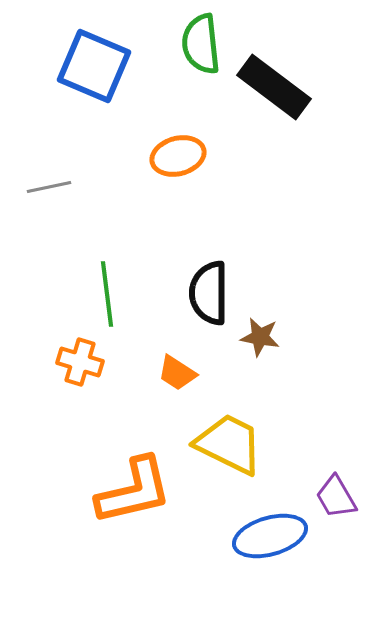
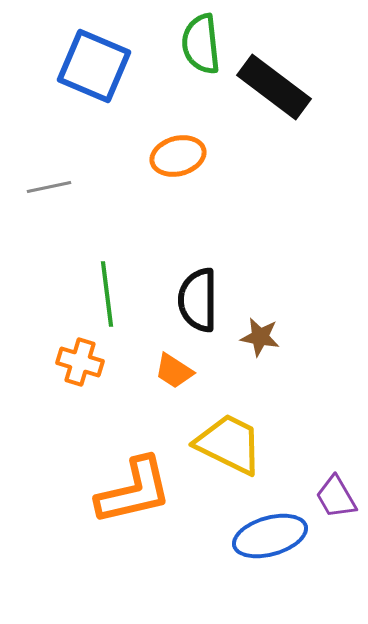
black semicircle: moved 11 px left, 7 px down
orange trapezoid: moved 3 px left, 2 px up
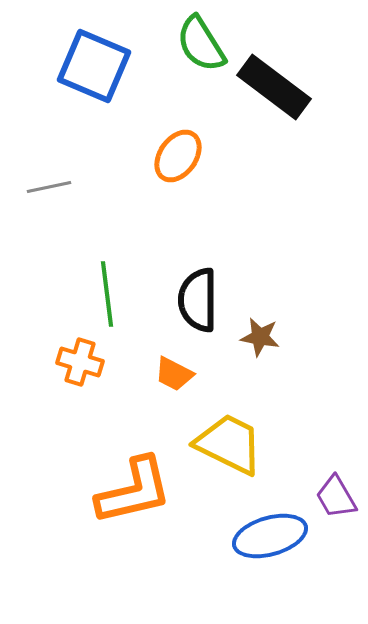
green semicircle: rotated 26 degrees counterclockwise
orange ellipse: rotated 40 degrees counterclockwise
orange trapezoid: moved 3 px down; rotated 6 degrees counterclockwise
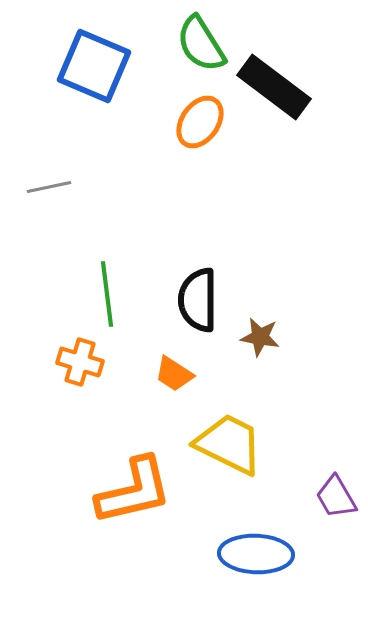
orange ellipse: moved 22 px right, 34 px up
orange trapezoid: rotated 6 degrees clockwise
blue ellipse: moved 14 px left, 18 px down; rotated 18 degrees clockwise
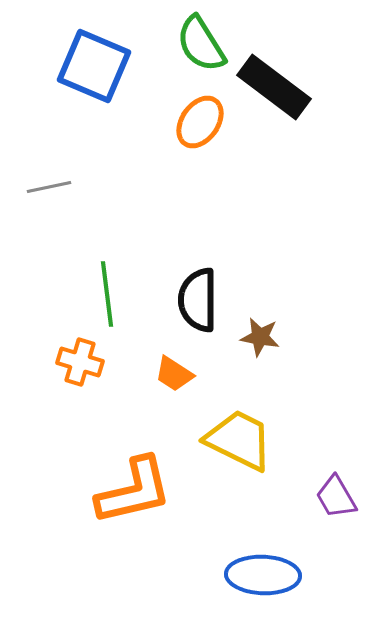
yellow trapezoid: moved 10 px right, 4 px up
blue ellipse: moved 7 px right, 21 px down
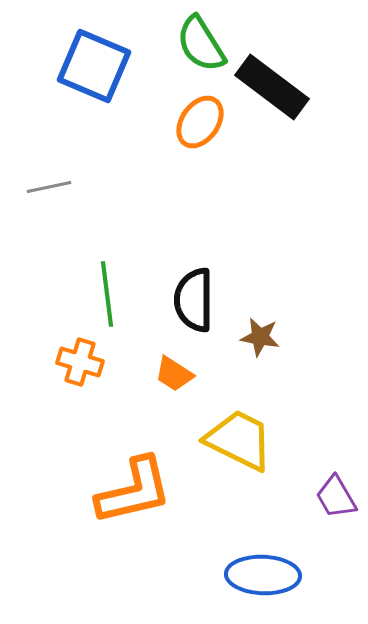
black rectangle: moved 2 px left
black semicircle: moved 4 px left
